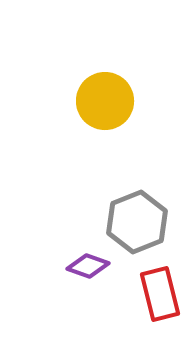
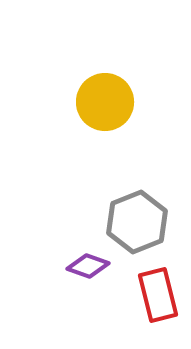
yellow circle: moved 1 px down
red rectangle: moved 2 px left, 1 px down
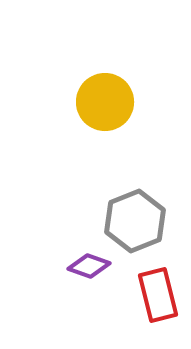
gray hexagon: moved 2 px left, 1 px up
purple diamond: moved 1 px right
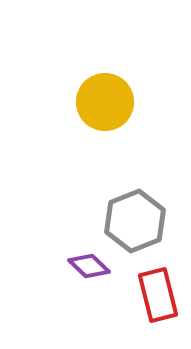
purple diamond: rotated 24 degrees clockwise
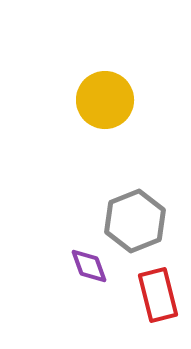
yellow circle: moved 2 px up
purple diamond: rotated 27 degrees clockwise
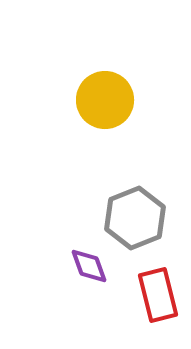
gray hexagon: moved 3 px up
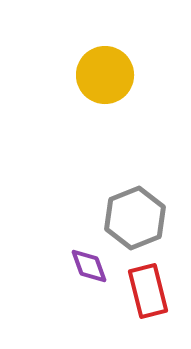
yellow circle: moved 25 px up
red rectangle: moved 10 px left, 4 px up
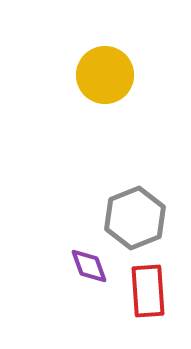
red rectangle: rotated 10 degrees clockwise
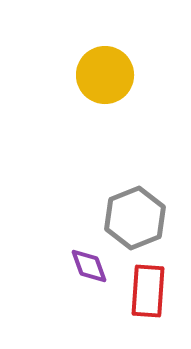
red rectangle: rotated 8 degrees clockwise
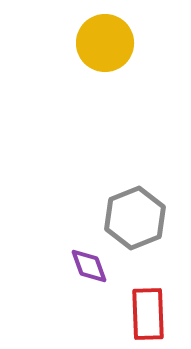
yellow circle: moved 32 px up
red rectangle: moved 23 px down; rotated 6 degrees counterclockwise
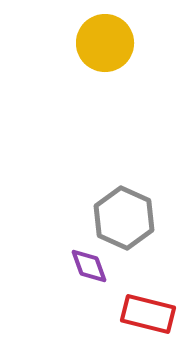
gray hexagon: moved 11 px left; rotated 14 degrees counterclockwise
red rectangle: rotated 74 degrees counterclockwise
